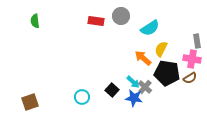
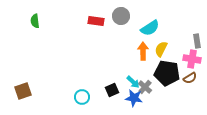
orange arrow: moved 7 px up; rotated 48 degrees clockwise
black square: rotated 24 degrees clockwise
brown square: moved 7 px left, 11 px up
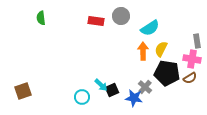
green semicircle: moved 6 px right, 3 px up
cyan arrow: moved 32 px left, 3 px down
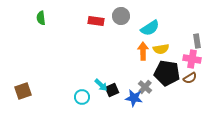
yellow semicircle: rotated 126 degrees counterclockwise
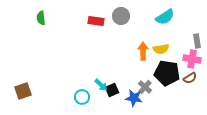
cyan semicircle: moved 15 px right, 11 px up
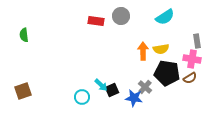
green semicircle: moved 17 px left, 17 px down
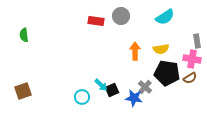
orange arrow: moved 8 px left
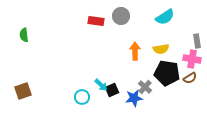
blue star: rotated 18 degrees counterclockwise
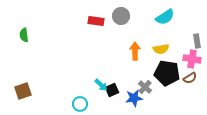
cyan circle: moved 2 px left, 7 px down
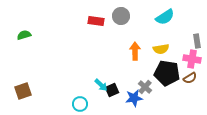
green semicircle: rotated 80 degrees clockwise
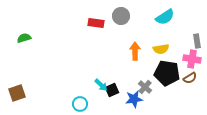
red rectangle: moved 2 px down
green semicircle: moved 3 px down
brown square: moved 6 px left, 2 px down
blue star: moved 1 px down
